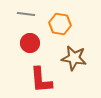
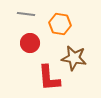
red L-shape: moved 8 px right, 2 px up
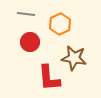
orange hexagon: rotated 25 degrees clockwise
red circle: moved 1 px up
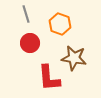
gray line: rotated 66 degrees clockwise
orange hexagon: rotated 15 degrees counterclockwise
red circle: moved 1 px down
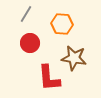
gray line: rotated 48 degrees clockwise
orange hexagon: moved 2 px right; rotated 15 degrees counterclockwise
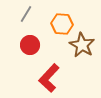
red circle: moved 2 px down
brown star: moved 8 px right, 13 px up; rotated 20 degrees clockwise
red L-shape: rotated 48 degrees clockwise
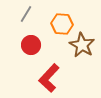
red circle: moved 1 px right
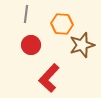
gray line: rotated 24 degrees counterclockwise
brown star: rotated 25 degrees clockwise
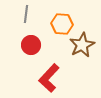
brown star: rotated 10 degrees counterclockwise
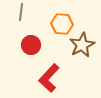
gray line: moved 5 px left, 2 px up
